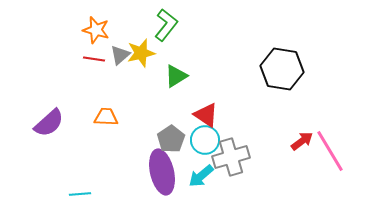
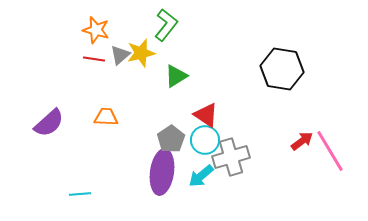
purple ellipse: rotated 21 degrees clockwise
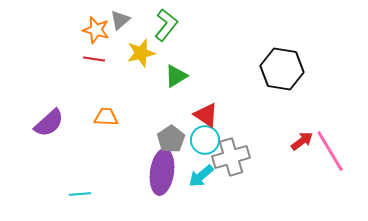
gray triangle: moved 35 px up
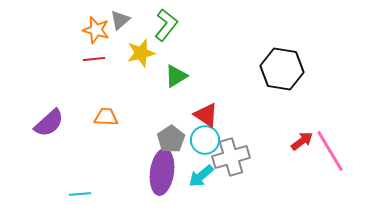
red line: rotated 15 degrees counterclockwise
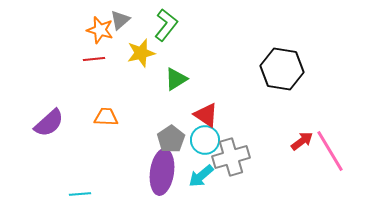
orange star: moved 4 px right
green triangle: moved 3 px down
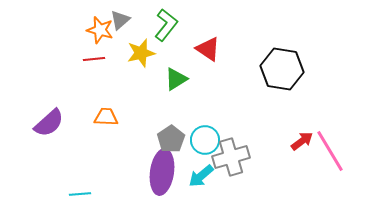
red triangle: moved 2 px right, 66 px up
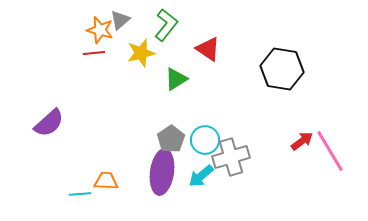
red line: moved 6 px up
orange trapezoid: moved 64 px down
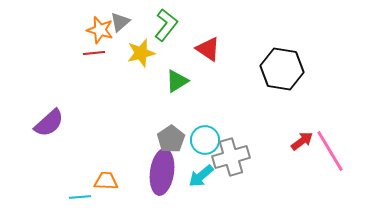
gray triangle: moved 2 px down
green triangle: moved 1 px right, 2 px down
cyan line: moved 3 px down
